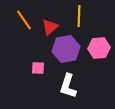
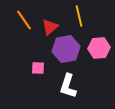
yellow line: rotated 15 degrees counterclockwise
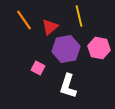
pink hexagon: rotated 15 degrees clockwise
pink square: rotated 24 degrees clockwise
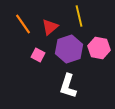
orange line: moved 1 px left, 4 px down
purple hexagon: moved 3 px right; rotated 8 degrees counterclockwise
pink square: moved 13 px up
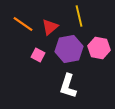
orange line: rotated 20 degrees counterclockwise
purple hexagon: rotated 8 degrees clockwise
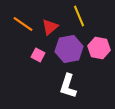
yellow line: rotated 10 degrees counterclockwise
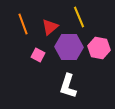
yellow line: moved 1 px down
orange line: rotated 35 degrees clockwise
purple hexagon: moved 2 px up; rotated 12 degrees clockwise
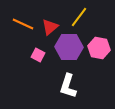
yellow line: rotated 60 degrees clockwise
orange line: rotated 45 degrees counterclockwise
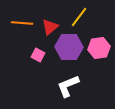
orange line: moved 1 px left, 1 px up; rotated 20 degrees counterclockwise
pink hexagon: rotated 20 degrees counterclockwise
white L-shape: rotated 50 degrees clockwise
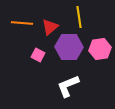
yellow line: rotated 45 degrees counterclockwise
pink hexagon: moved 1 px right, 1 px down
